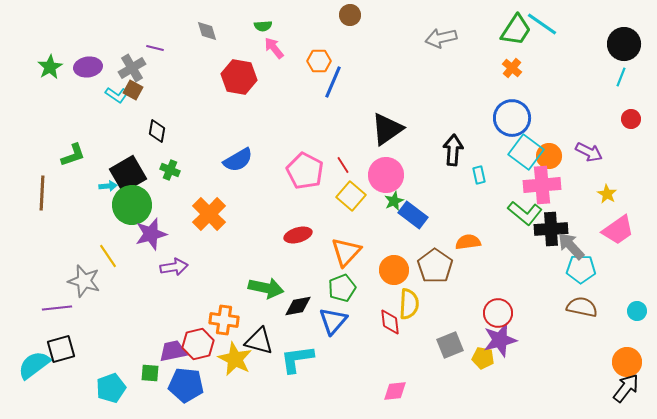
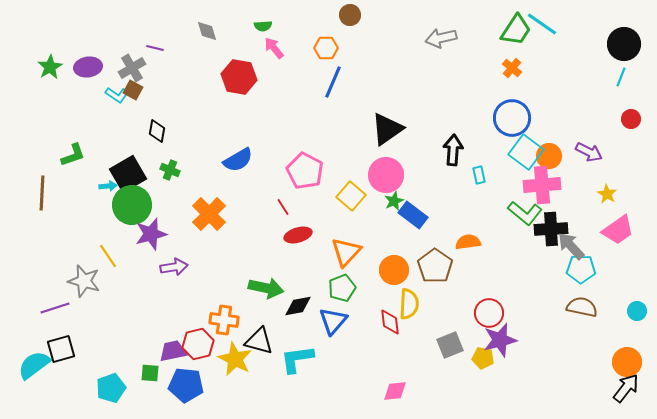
orange hexagon at (319, 61): moved 7 px right, 13 px up
red line at (343, 165): moved 60 px left, 42 px down
purple line at (57, 308): moved 2 px left; rotated 12 degrees counterclockwise
red circle at (498, 313): moved 9 px left
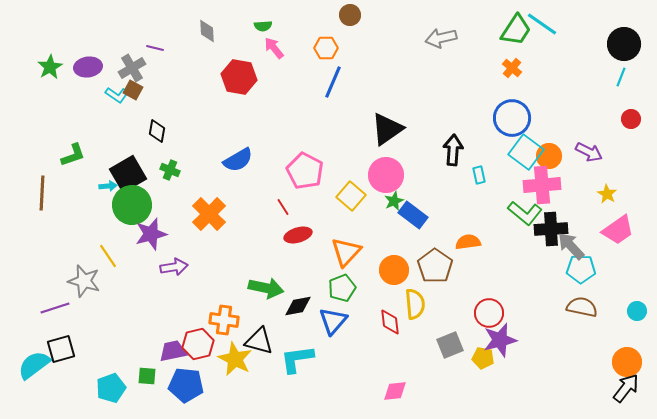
gray diamond at (207, 31): rotated 15 degrees clockwise
yellow semicircle at (409, 304): moved 6 px right; rotated 8 degrees counterclockwise
green square at (150, 373): moved 3 px left, 3 px down
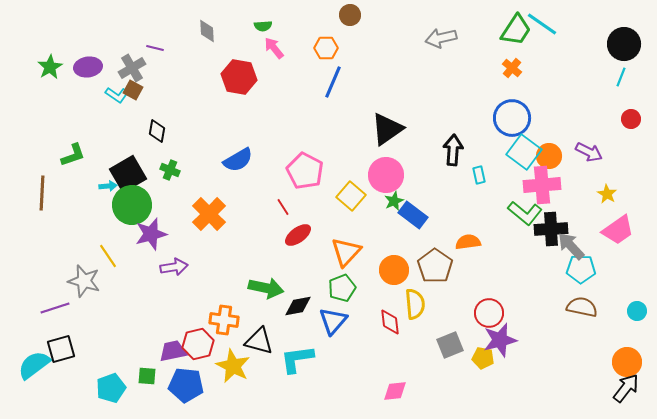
cyan square at (526, 152): moved 2 px left
red ellipse at (298, 235): rotated 20 degrees counterclockwise
yellow star at (235, 359): moved 2 px left, 7 px down
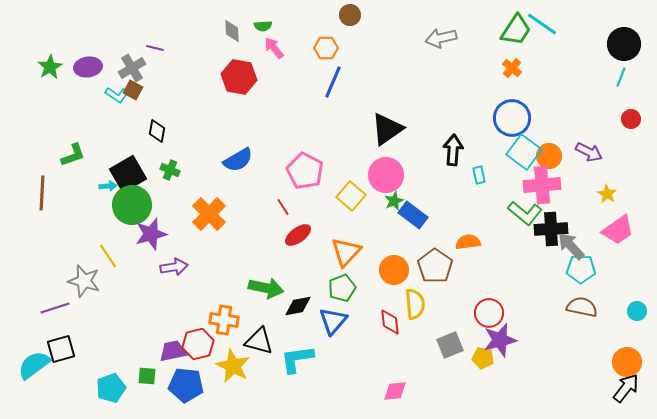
gray diamond at (207, 31): moved 25 px right
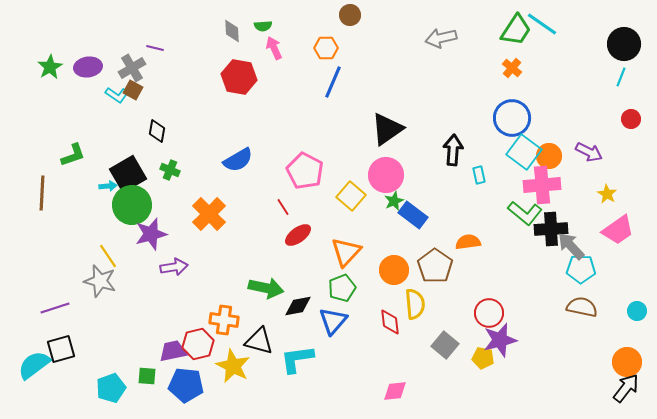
pink arrow at (274, 48): rotated 15 degrees clockwise
gray star at (84, 281): moved 16 px right
gray square at (450, 345): moved 5 px left; rotated 28 degrees counterclockwise
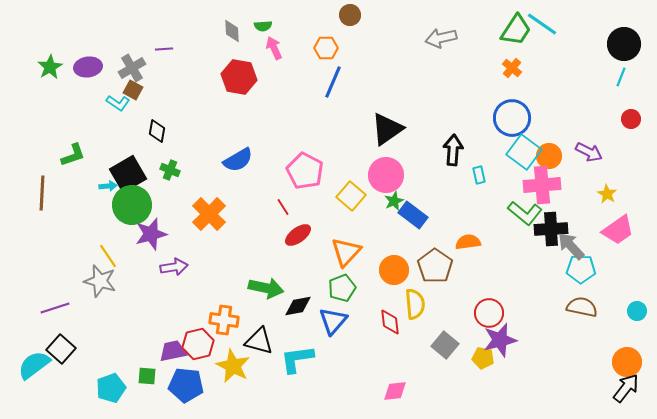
purple line at (155, 48): moved 9 px right, 1 px down; rotated 18 degrees counterclockwise
cyan L-shape at (117, 95): moved 1 px right, 8 px down
black square at (61, 349): rotated 32 degrees counterclockwise
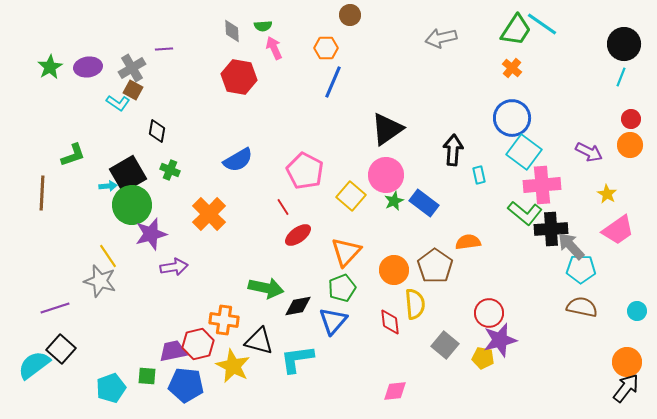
orange circle at (549, 156): moved 81 px right, 11 px up
blue rectangle at (413, 215): moved 11 px right, 12 px up
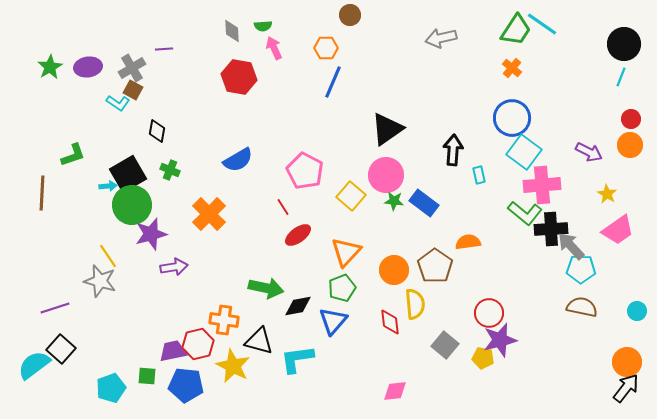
green star at (394, 201): rotated 30 degrees clockwise
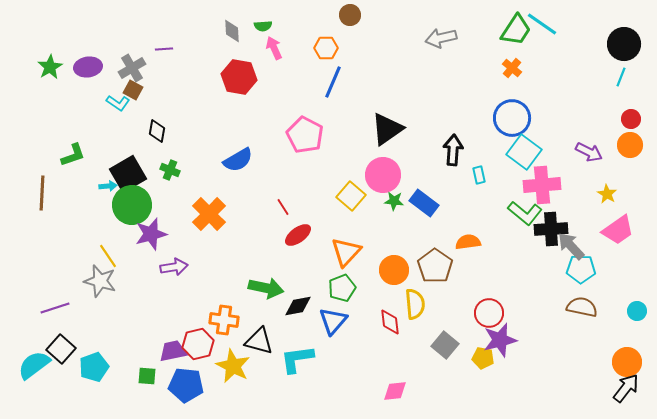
pink pentagon at (305, 171): moved 36 px up
pink circle at (386, 175): moved 3 px left
cyan pentagon at (111, 388): moved 17 px left, 21 px up
